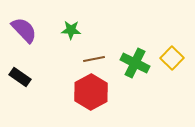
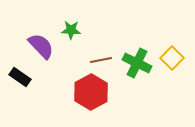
purple semicircle: moved 17 px right, 16 px down
brown line: moved 7 px right, 1 px down
green cross: moved 2 px right
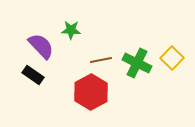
black rectangle: moved 13 px right, 2 px up
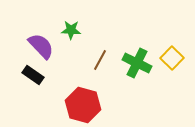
brown line: moved 1 px left; rotated 50 degrees counterclockwise
red hexagon: moved 8 px left, 13 px down; rotated 16 degrees counterclockwise
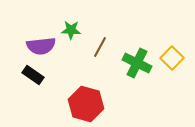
purple semicircle: rotated 128 degrees clockwise
brown line: moved 13 px up
red hexagon: moved 3 px right, 1 px up
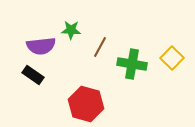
green cross: moved 5 px left, 1 px down; rotated 16 degrees counterclockwise
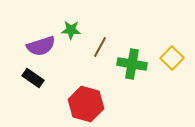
purple semicircle: rotated 12 degrees counterclockwise
black rectangle: moved 3 px down
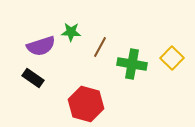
green star: moved 2 px down
